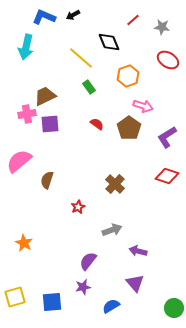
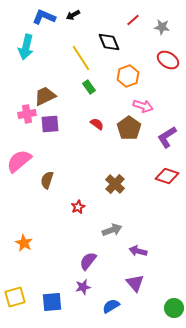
yellow line: rotated 16 degrees clockwise
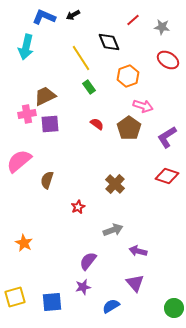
gray arrow: moved 1 px right
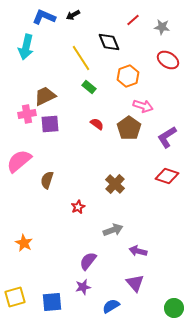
green rectangle: rotated 16 degrees counterclockwise
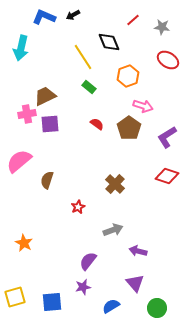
cyan arrow: moved 5 px left, 1 px down
yellow line: moved 2 px right, 1 px up
green circle: moved 17 px left
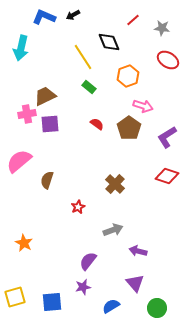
gray star: moved 1 px down
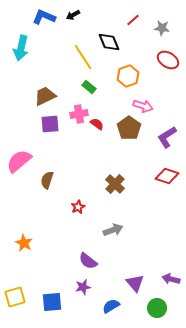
pink cross: moved 52 px right
purple arrow: moved 33 px right, 28 px down
purple semicircle: rotated 90 degrees counterclockwise
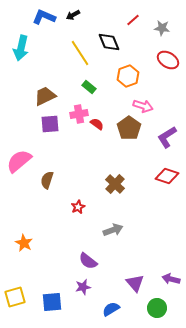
yellow line: moved 3 px left, 4 px up
blue semicircle: moved 3 px down
